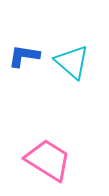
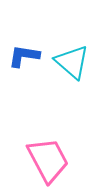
pink trapezoid: rotated 30 degrees clockwise
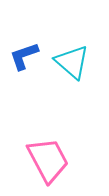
blue L-shape: rotated 28 degrees counterclockwise
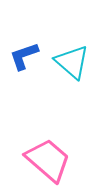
pink trapezoid: rotated 21 degrees counterclockwise
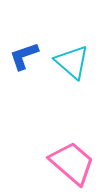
pink trapezoid: moved 24 px right, 3 px down
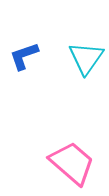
cyan triangle: moved 14 px right, 4 px up; rotated 24 degrees clockwise
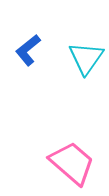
blue L-shape: moved 4 px right, 6 px up; rotated 20 degrees counterclockwise
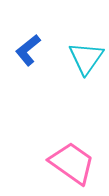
pink trapezoid: rotated 6 degrees counterclockwise
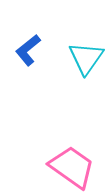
pink trapezoid: moved 4 px down
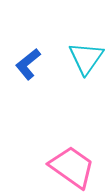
blue L-shape: moved 14 px down
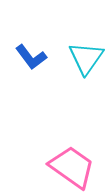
blue L-shape: moved 3 px right, 7 px up; rotated 88 degrees counterclockwise
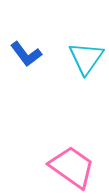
blue L-shape: moved 5 px left, 3 px up
